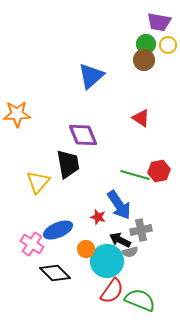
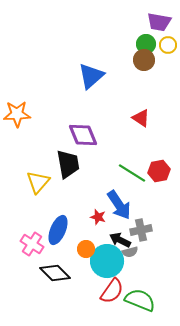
green line: moved 3 px left, 2 px up; rotated 16 degrees clockwise
blue ellipse: rotated 44 degrees counterclockwise
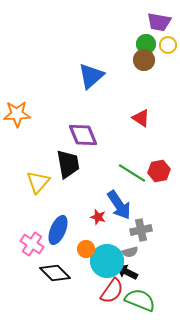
black arrow: moved 7 px right, 32 px down
